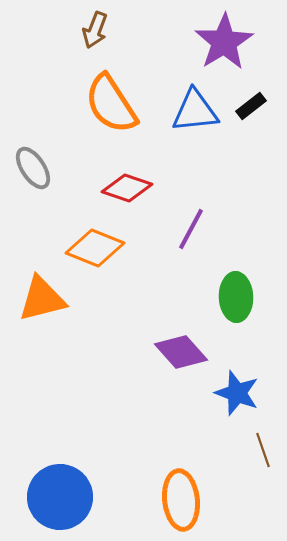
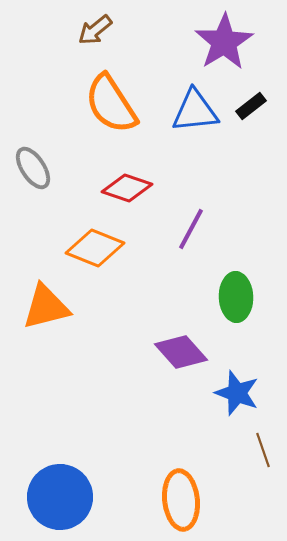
brown arrow: rotated 30 degrees clockwise
orange triangle: moved 4 px right, 8 px down
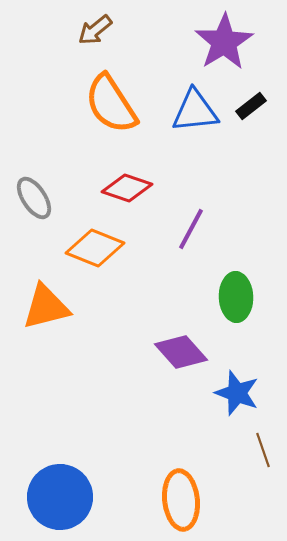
gray ellipse: moved 1 px right, 30 px down
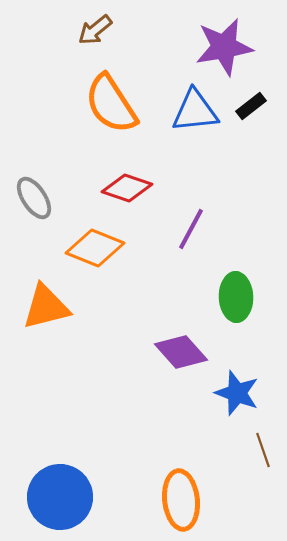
purple star: moved 5 px down; rotated 22 degrees clockwise
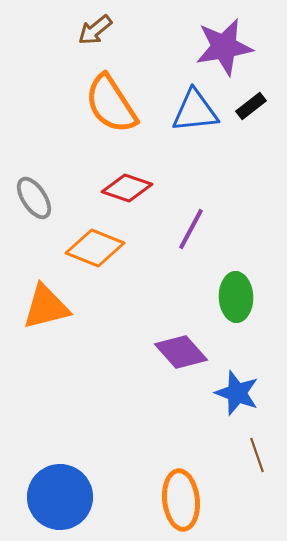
brown line: moved 6 px left, 5 px down
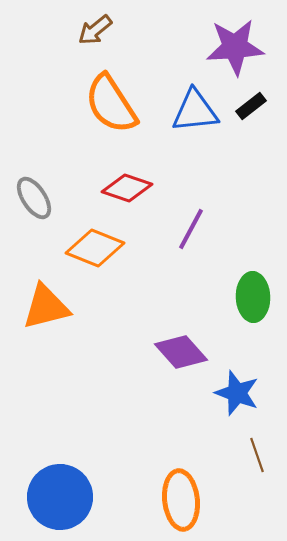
purple star: moved 11 px right; rotated 6 degrees clockwise
green ellipse: moved 17 px right
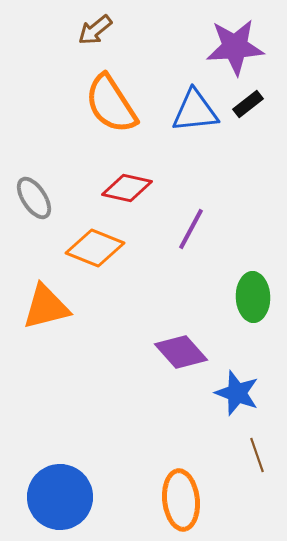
black rectangle: moved 3 px left, 2 px up
red diamond: rotated 6 degrees counterclockwise
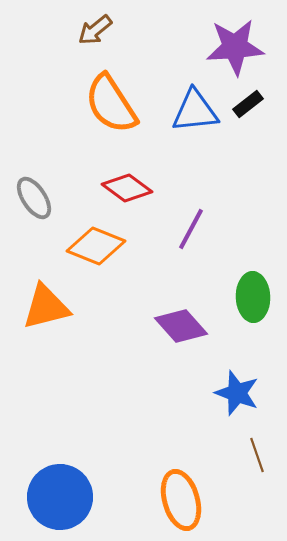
red diamond: rotated 24 degrees clockwise
orange diamond: moved 1 px right, 2 px up
purple diamond: moved 26 px up
orange ellipse: rotated 10 degrees counterclockwise
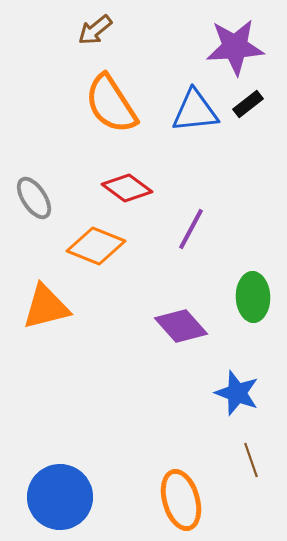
brown line: moved 6 px left, 5 px down
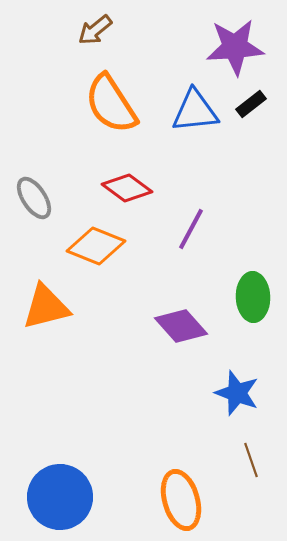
black rectangle: moved 3 px right
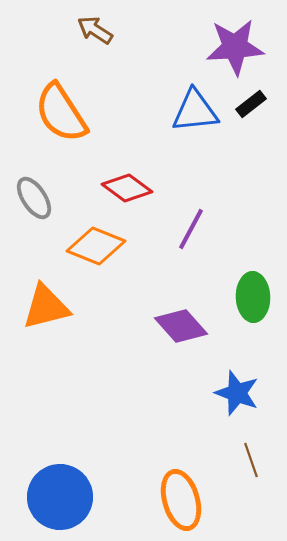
brown arrow: rotated 72 degrees clockwise
orange semicircle: moved 50 px left, 9 px down
